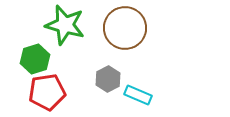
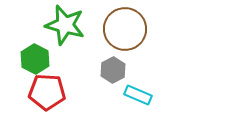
brown circle: moved 1 px down
green hexagon: rotated 16 degrees counterclockwise
gray hexagon: moved 5 px right, 9 px up
red pentagon: rotated 12 degrees clockwise
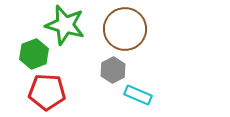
green hexagon: moved 1 px left, 5 px up; rotated 12 degrees clockwise
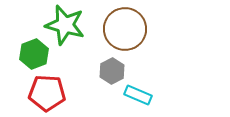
gray hexagon: moved 1 px left, 1 px down
red pentagon: moved 1 px down
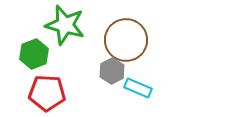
brown circle: moved 1 px right, 11 px down
cyan rectangle: moved 7 px up
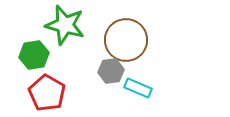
green hexagon: moved 1 px down; rotated 12 degrees clockwise
gray hexagon: moved 1 px left; rotated 20 degrees clockwise
red pentagon: rotated 27 degrees clockwise
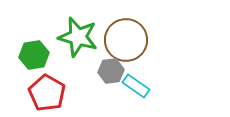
green star: moved 13 px right, 12 px down
cyan rectangle: moved 2 px left, 2 px up; rotated 12 degrees clockwise
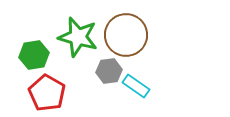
brown circle: moved 5 px up
gray hexagon: moved 2 px left
